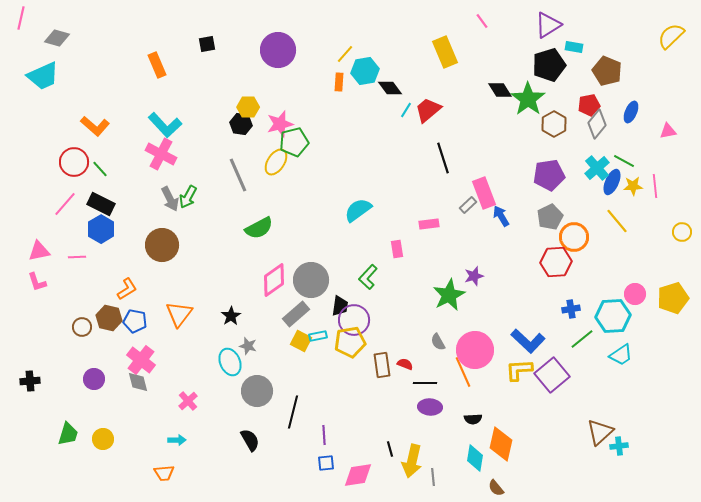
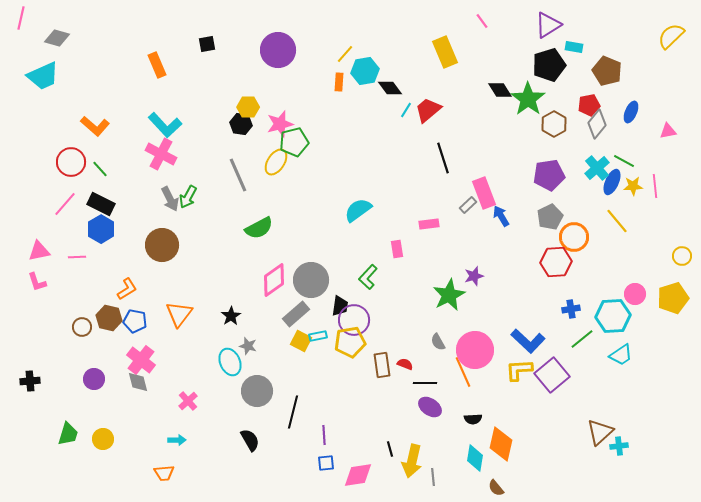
red circle at (74, 162): moved 3 px left
yellow circle at (682, 232): moved 24 px down
purple ellipse at (430, 407): rotated 30 degrees clockwise
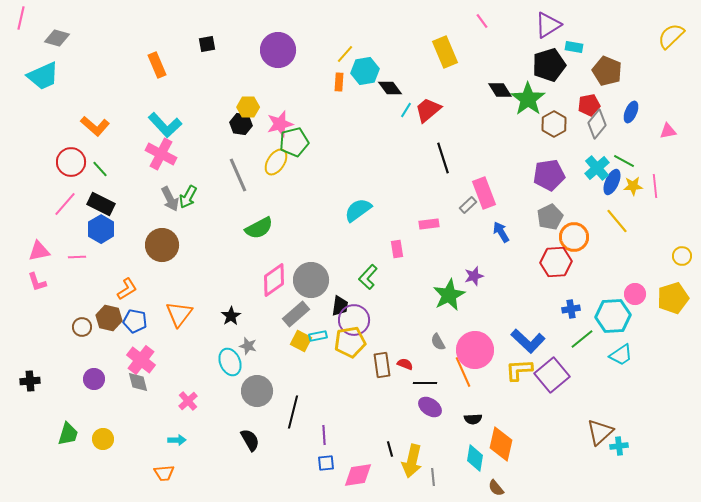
blue arrow at (501, 216): moved 16 px down
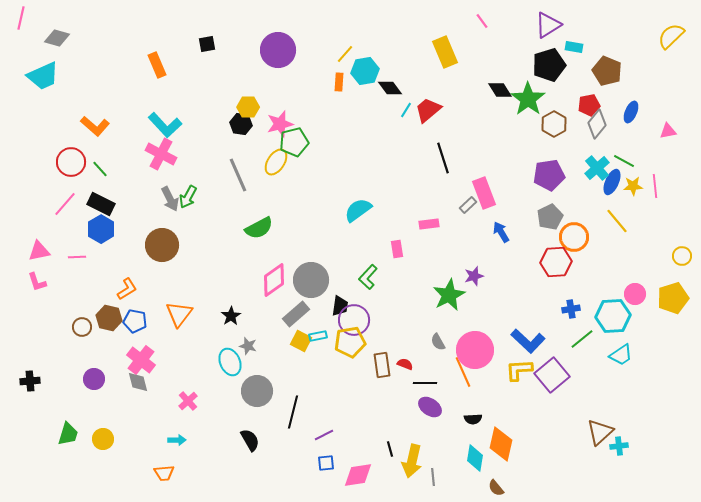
purple line at (324, 435): rotated 66 degrees clockwise
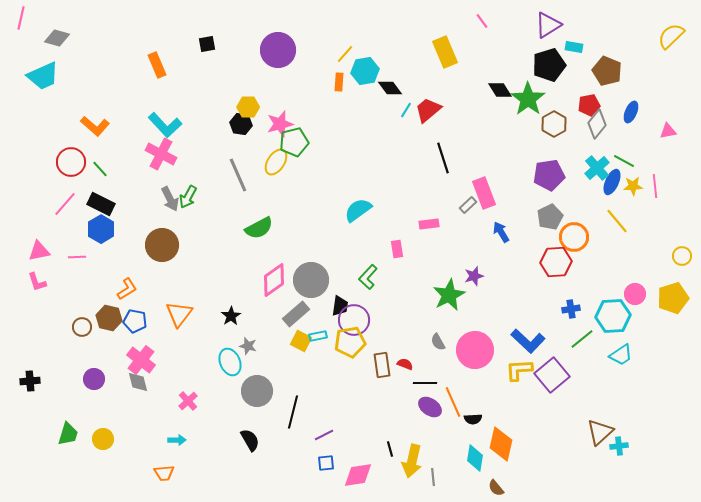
orange line at (463, 372): moved 10 px left, 30 px down
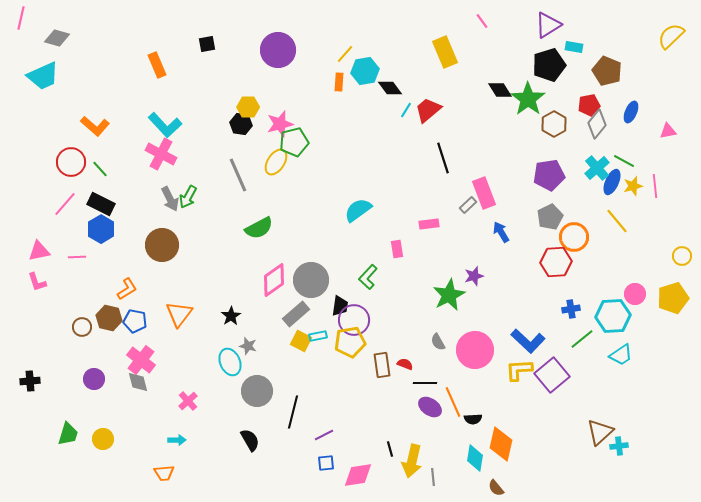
yellow star at (633, 186): rotated 12 degrees counterclockwise
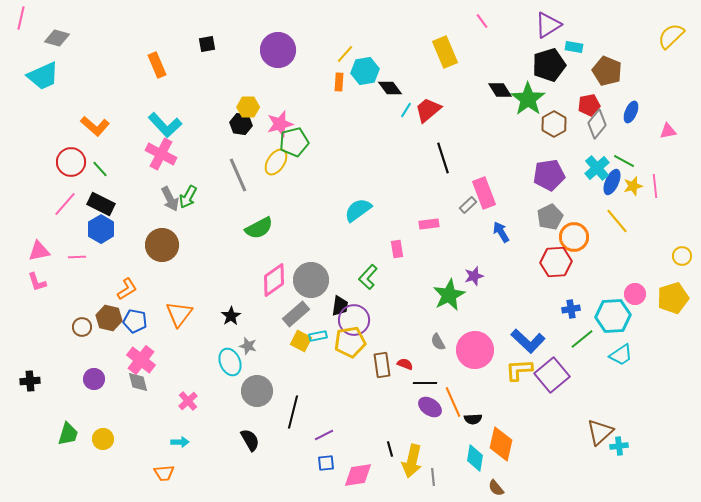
cyan arrow at (177, 440): moved 3 px right, 2 px down
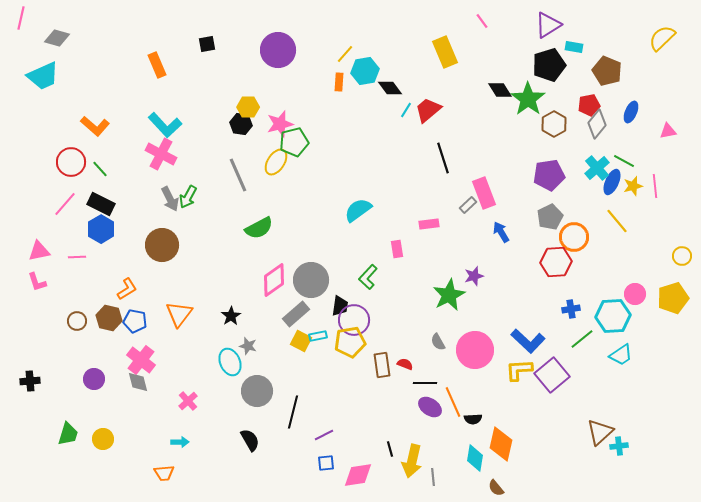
yellow semicircle at (671, 36): moved 9 px left, 2 px down
brown circle at (82, 327): moved 5 px left, 6 px up
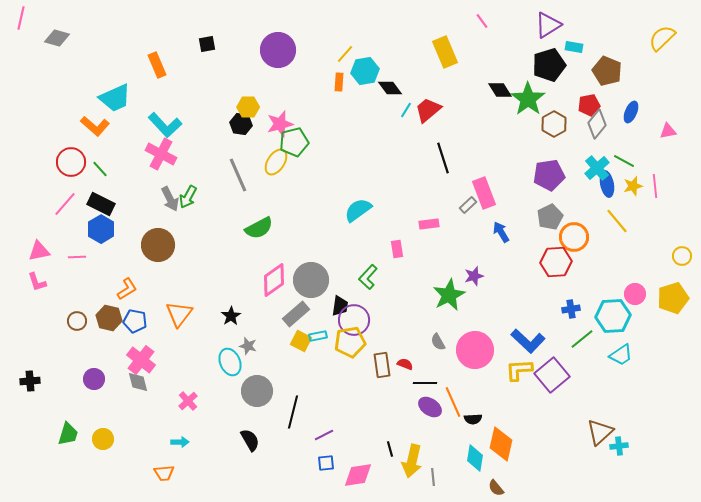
cyan trapezoid at (43, 76): moved 72 px right, 22 px down
blue ellipse at (612, 182): moved 5 px left, 2 px down; rotated 35 degrees counterclockwise
brown circle at (162, 245): moved 4 px left
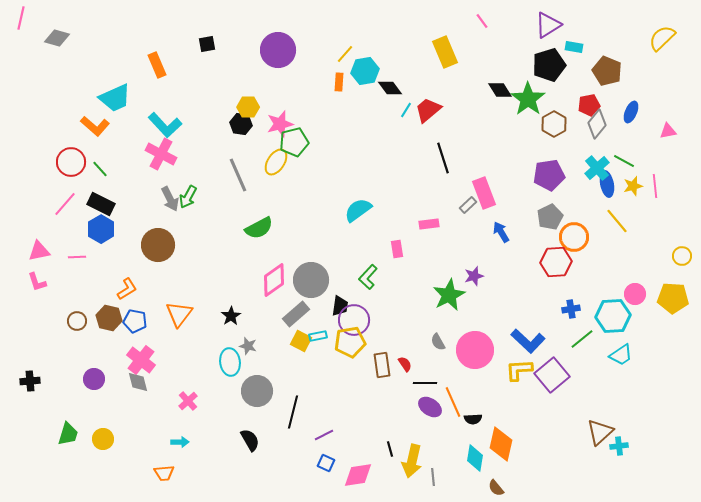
yellow pentagon at (673, 298): rotated 20 degrees clockwise
cyan ellipse at (230, 362): rotated 16 degrees clockwise
red semicircle at (405, 364): rotated 35 degrees clockwise
blue square at (326, 463): rotated 30 degrees clockwise
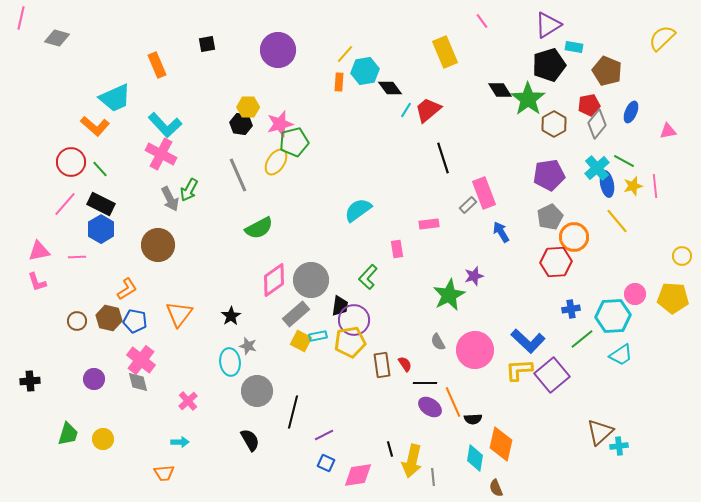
green arrow at (188, 197): moved 1 px right, 7 px up
brown semicircle at (496, 488): rotated 18 degrees clockwise
